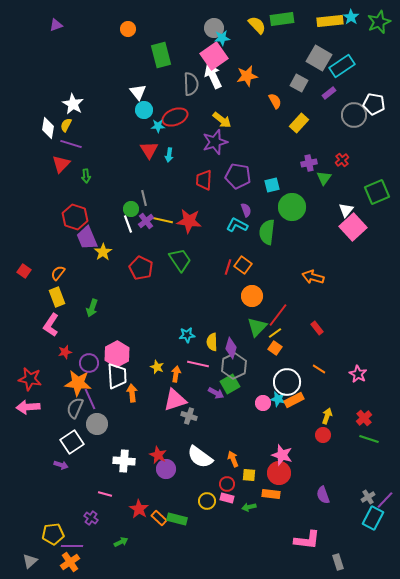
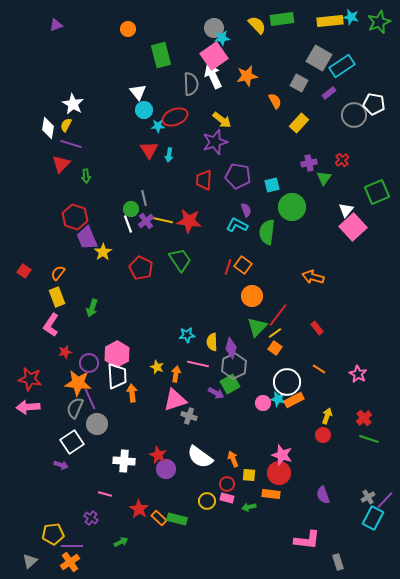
cyan star at (351, 17): rotated 21 degrees counterclockwise
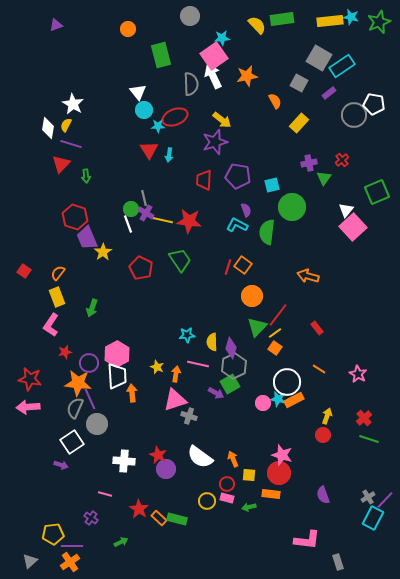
gray circle at (214, 28): moved 24 px left, 12 px up
purple cross at (146, 221): moved 8 px up; rotated 21 degrees counterclockwise
orange arrow at (313, 277): moved 5 px left, 1 px up
